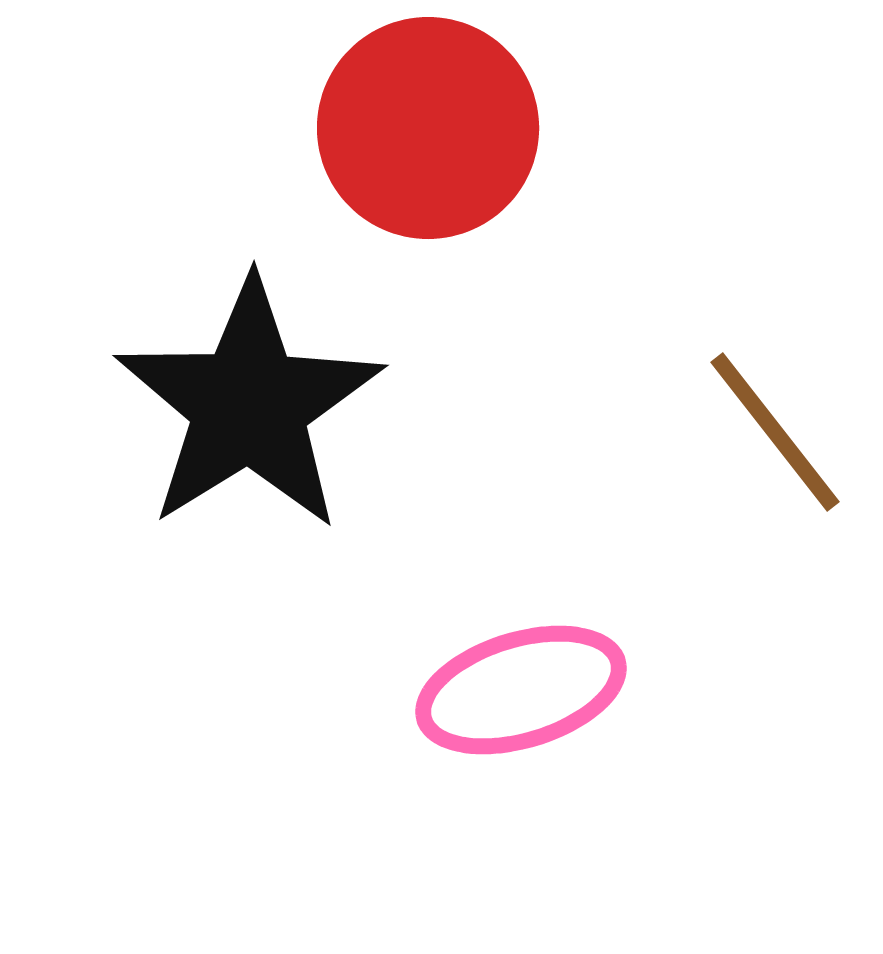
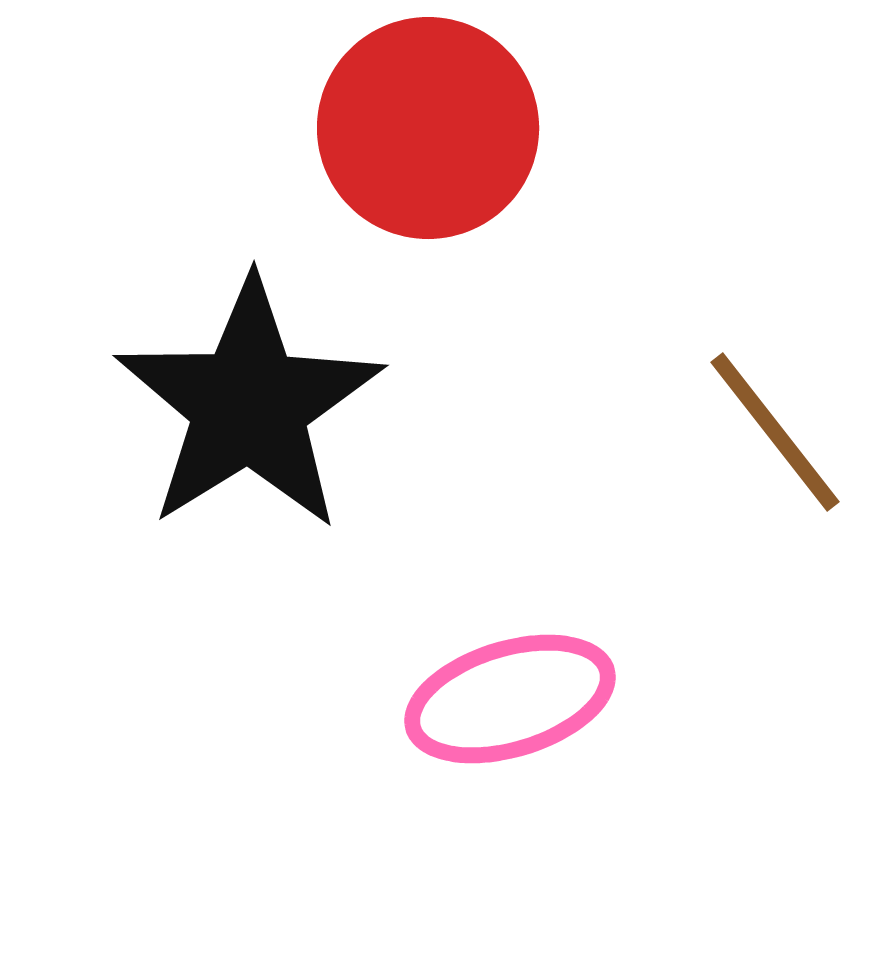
pink ellipse: moved 11 px left, 9 px down
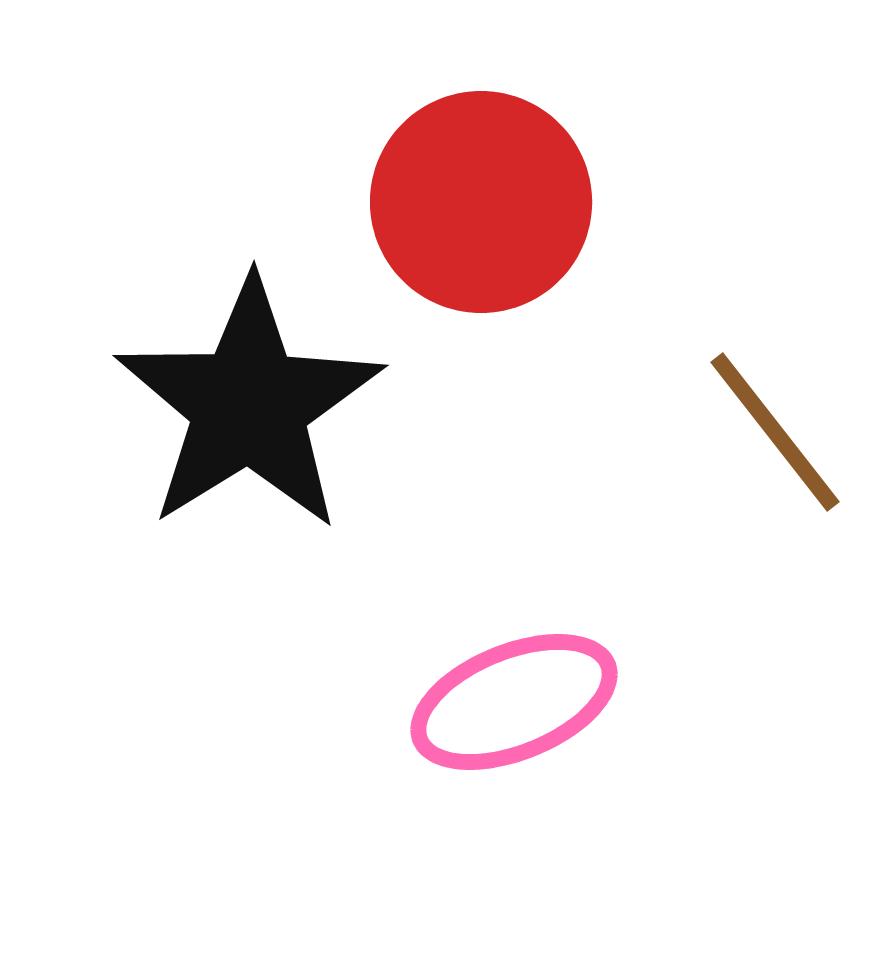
red circle: moved 53 px right, 74 px down
pink ellipse: moved 4 px right, 3 px down; rotated 5 degrees counterclockwise
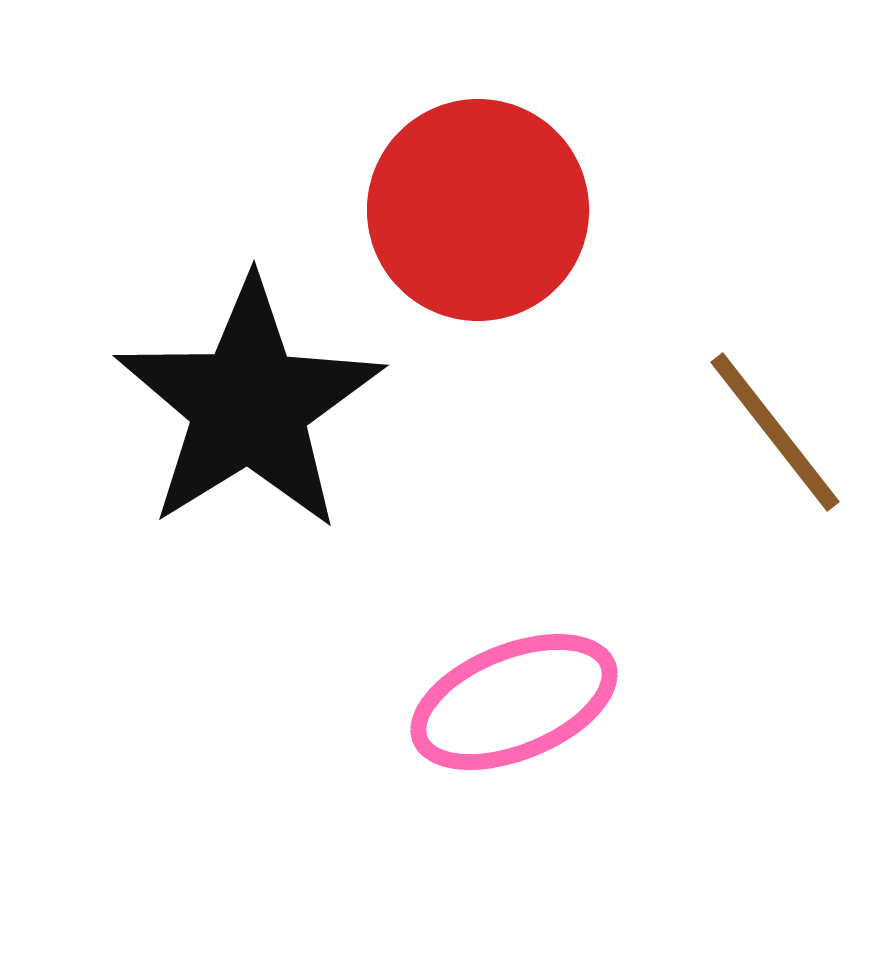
red circle: moved 3 px left, 8 px down
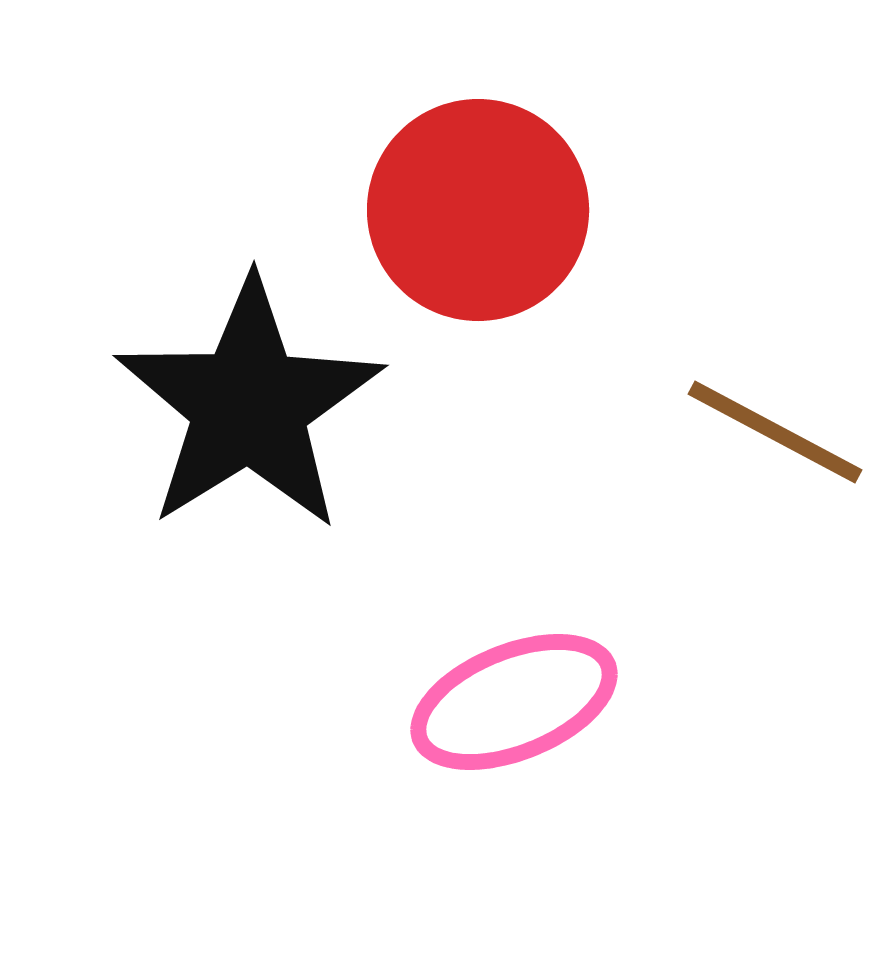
brown line: rotated 24 degrees counterclockwise
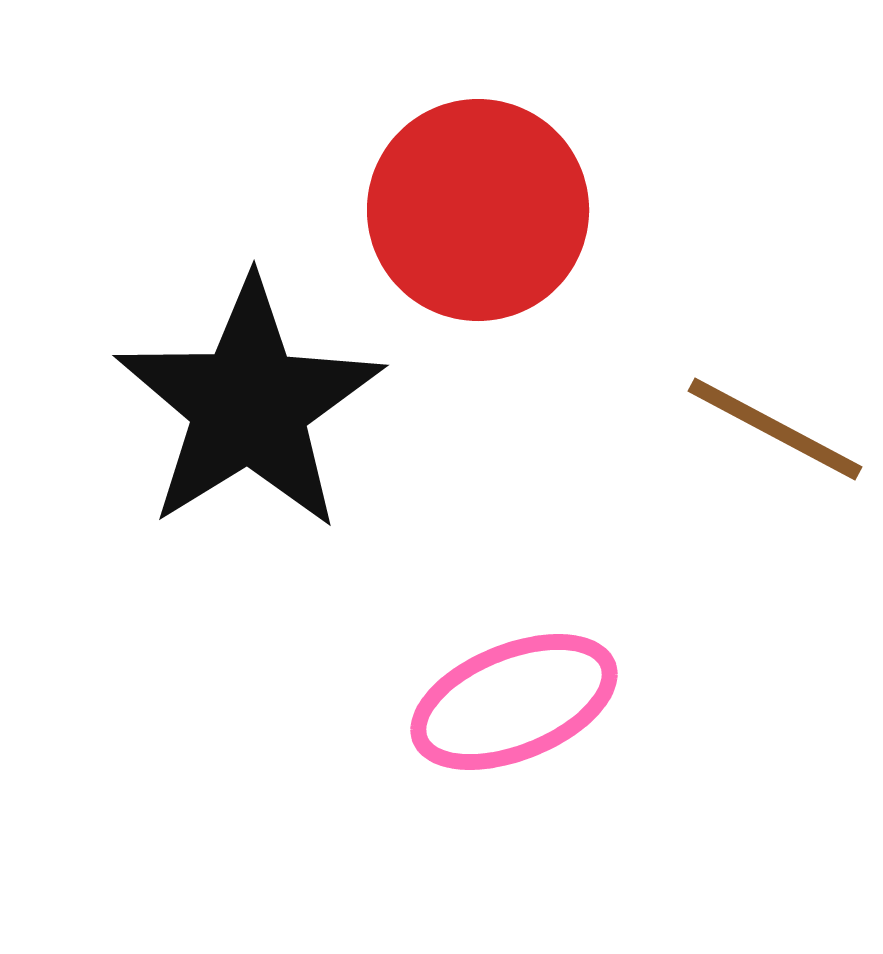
brown line: moved 3 px up
